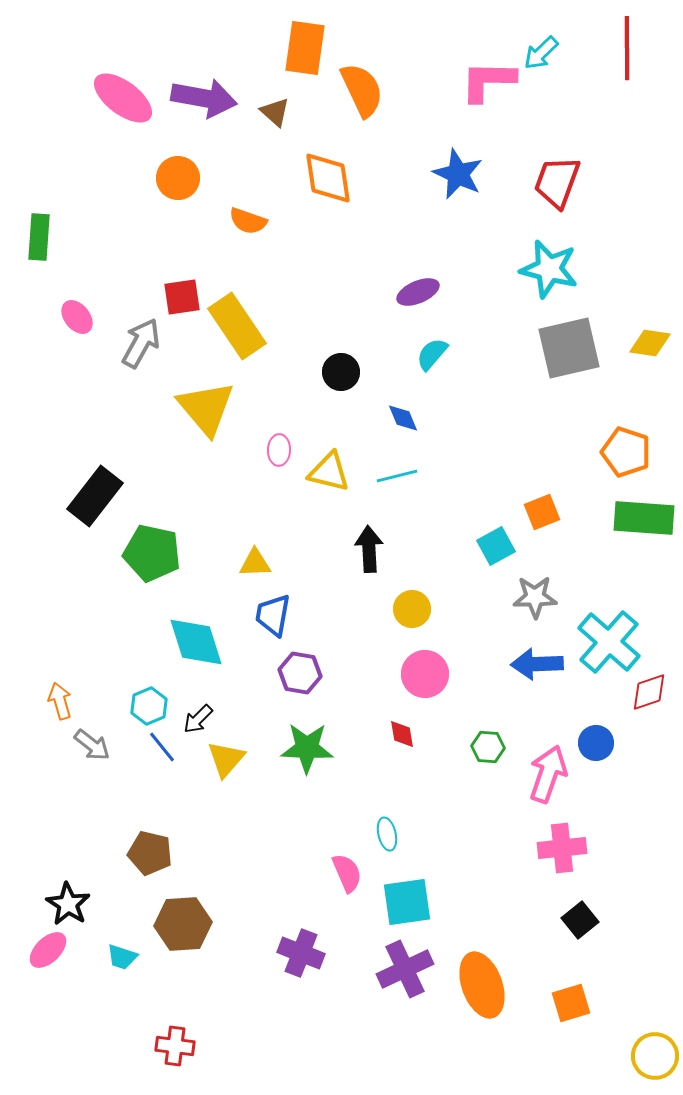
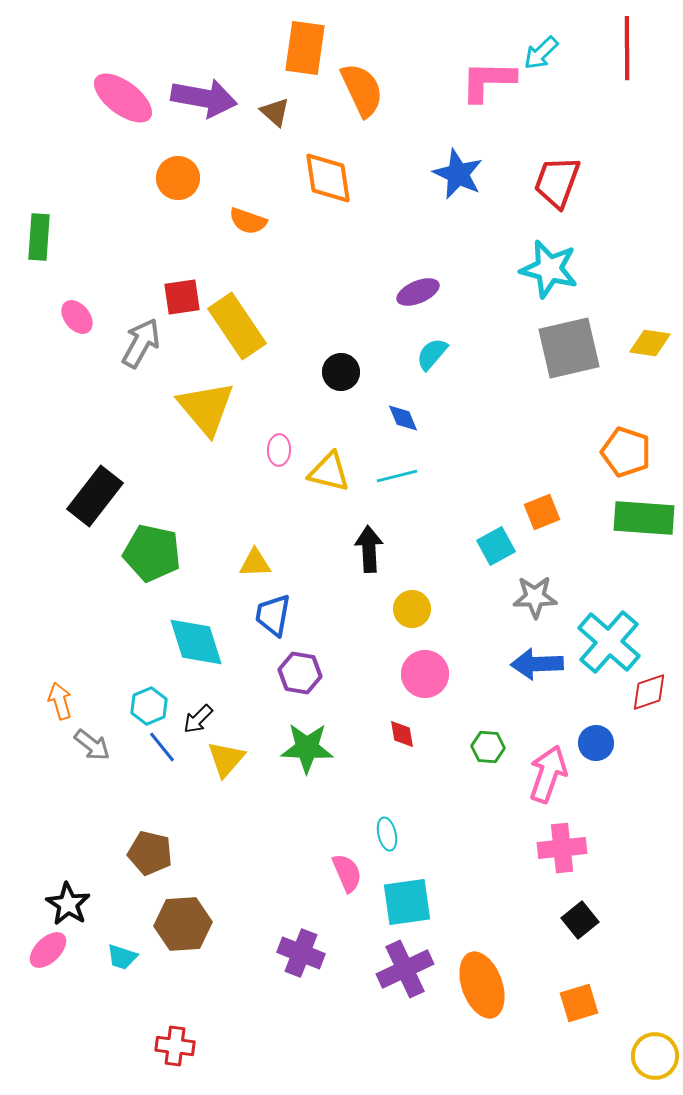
orange square at (571, 1003): moved 8 px right
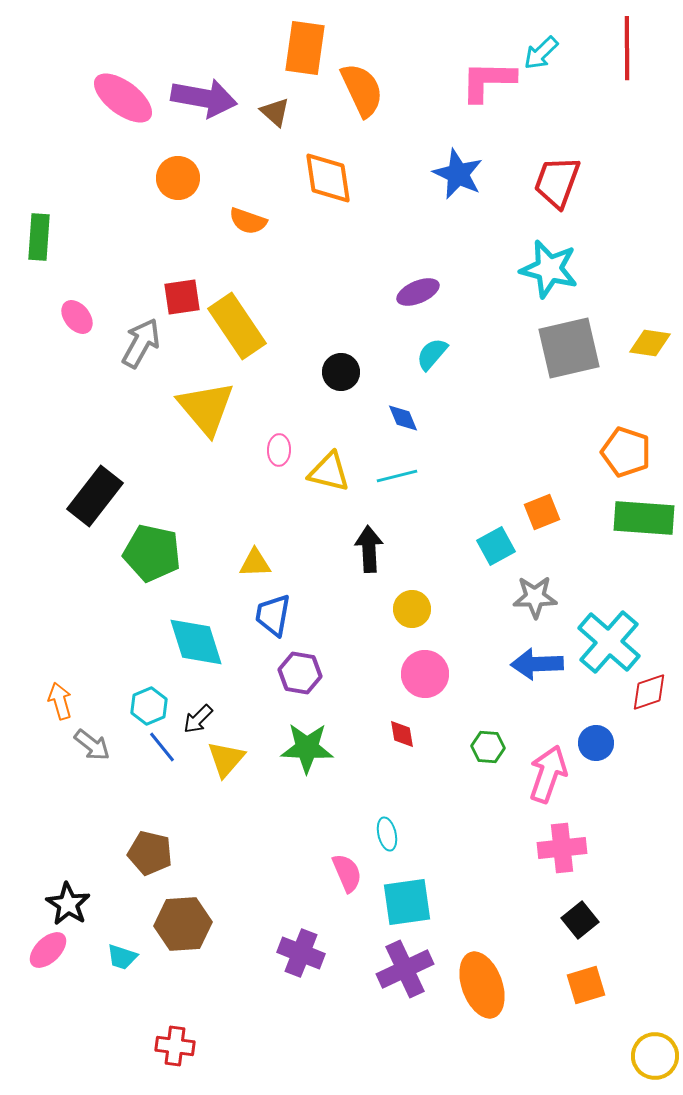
orange square at (579, 1003): moved 7 px right, 18 px up
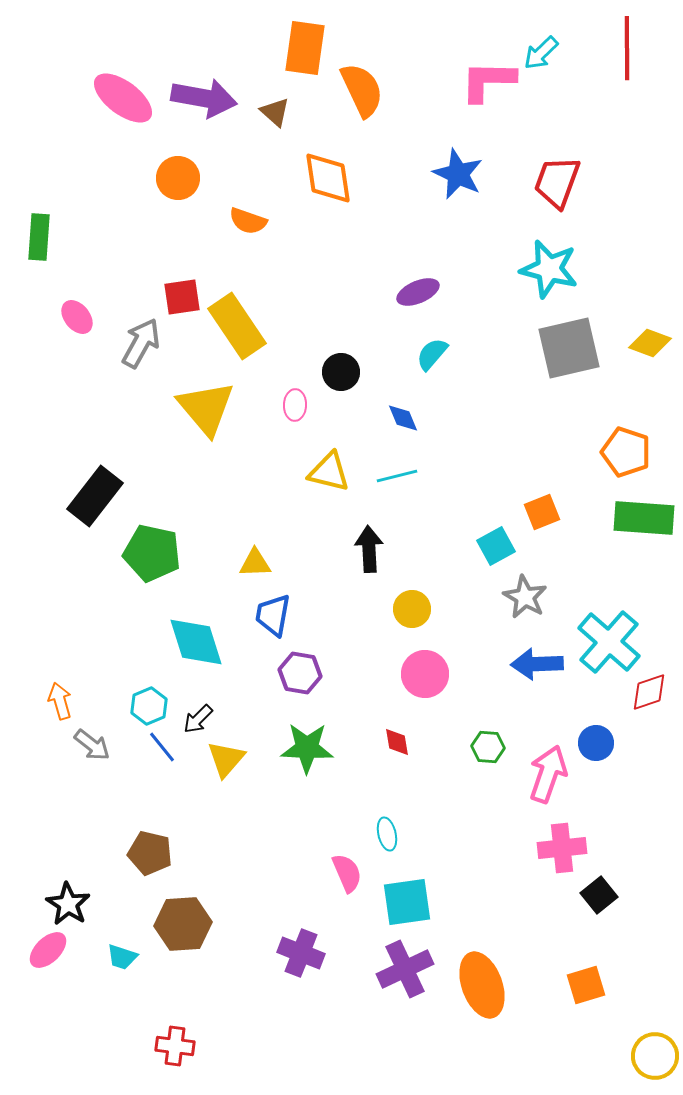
yellow diamond at (650, 343): rotated 12 degrees clockwise
pink ellipse at (279, 450): moved 16 px right, 45 px up
gray star at (535, 597): moved 10 px left; rotated 30 degrees clockwise
red diamond at (402, 734): moved 5 px left, 8 px down
black square at (580, 920): moved 19 px right, 25 px up
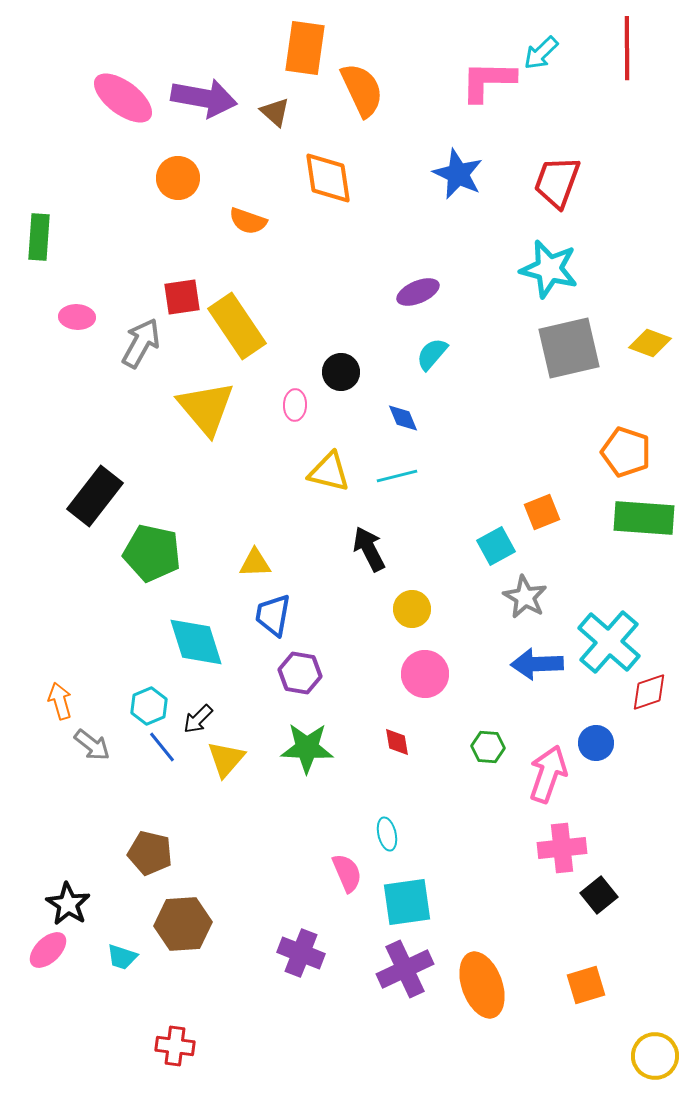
pink ellipse at (77, 317): rotated 48 degrees counterclockwise
black arrow at (369, 549): rotated 24 degrees counterclockwise
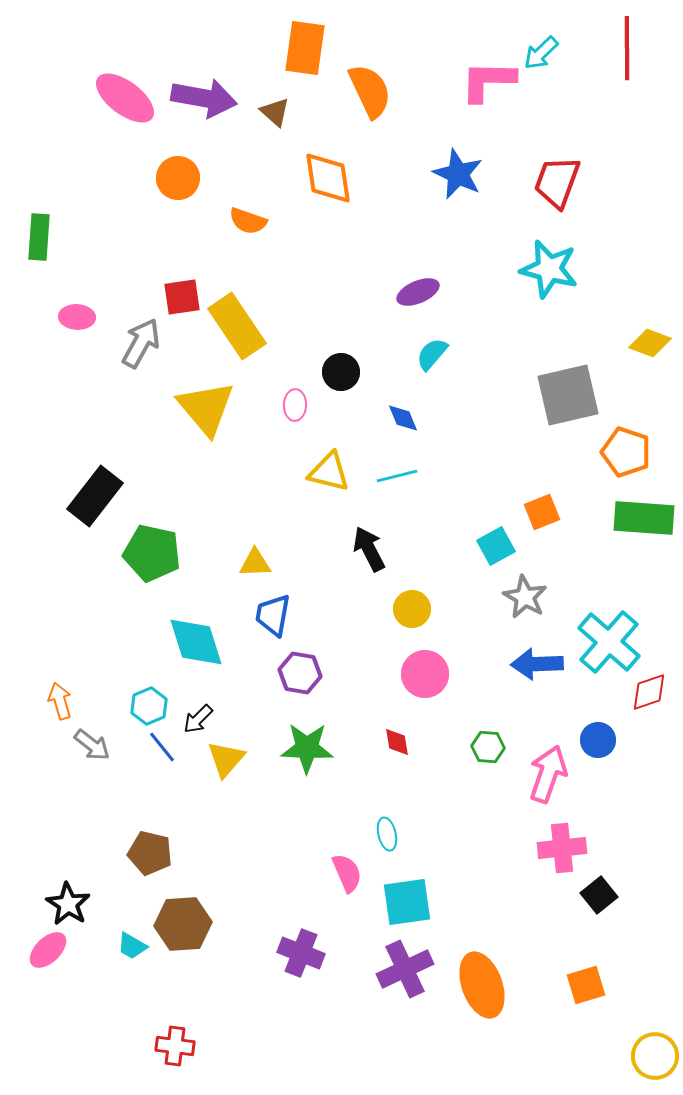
orange semicircle at (362, 90): moved 8 px right, 1 px down
pink ellipse at (123, 98): moved 2 px right
gray square at (569, 348): moved 1 px left, 47 px down
blue circle at (596, 743): moved 2 px right, 3 px up
cyan trapezoid at (122, 957): moved 10 px right, 11 px up; rotated 12 degrees clockwise
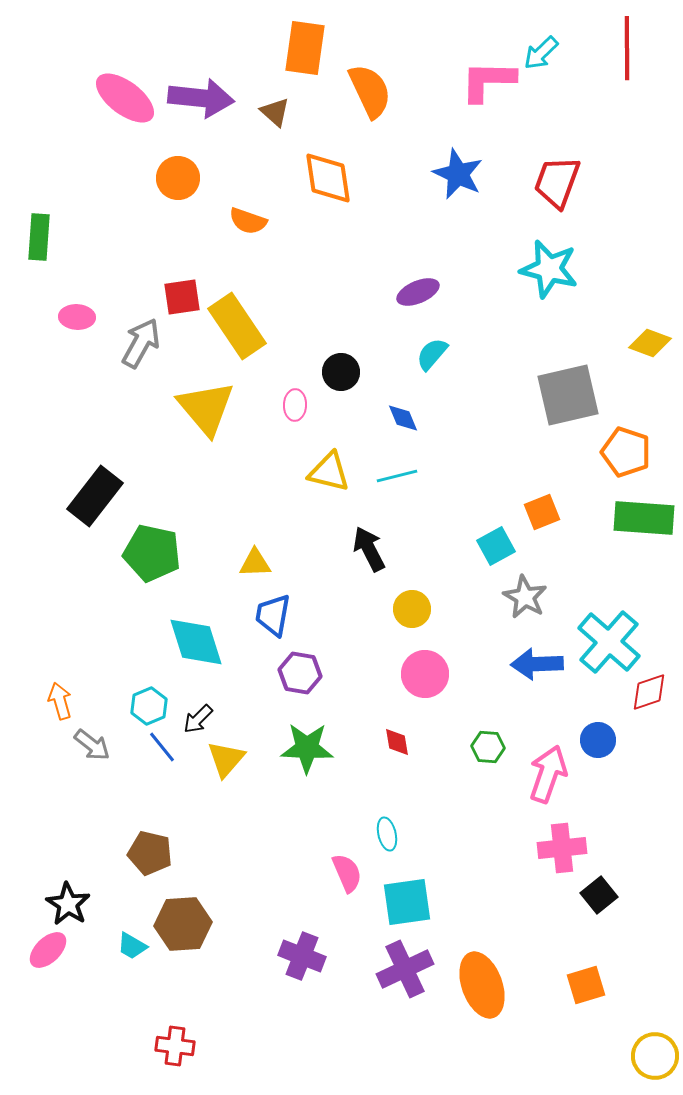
purple arrow at (204, 98): moved 3 px left; rotated 4 degrees counterclockwise
purple cross at (301, 953): moved 1 px right, 3 px down
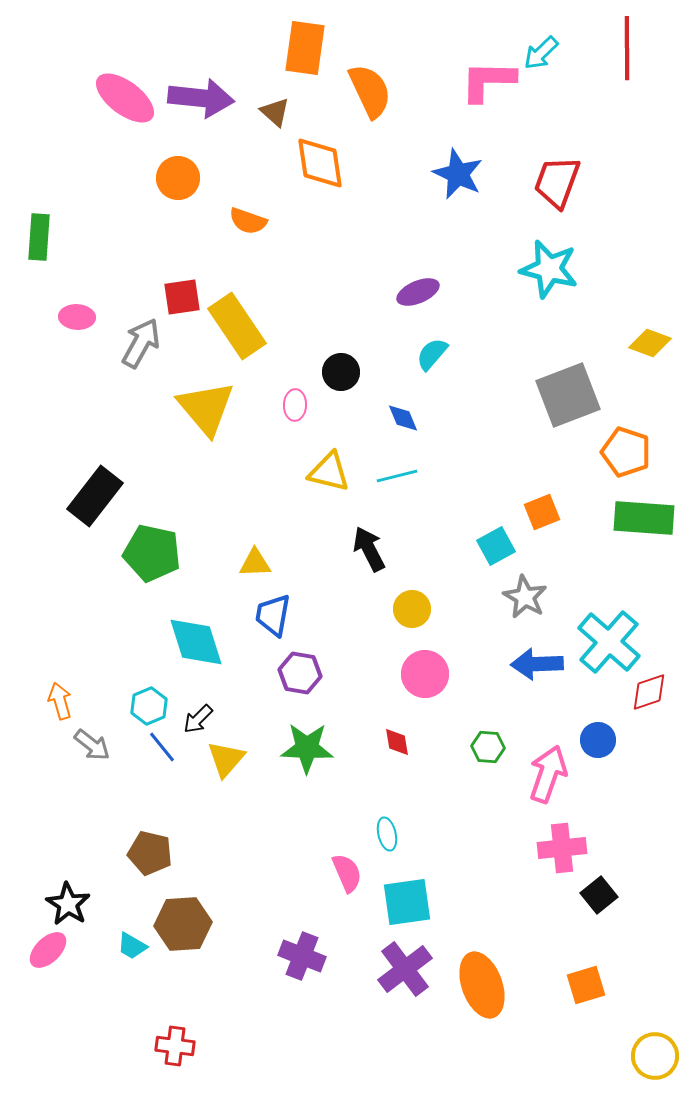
orange diamond at (328, 178): moved 8 px left, 15 px up
gray square at (568, 395): rotated 8 degrees counterclockwise
purple cross at (405, 969): rotated 12 degrees counterclockwise
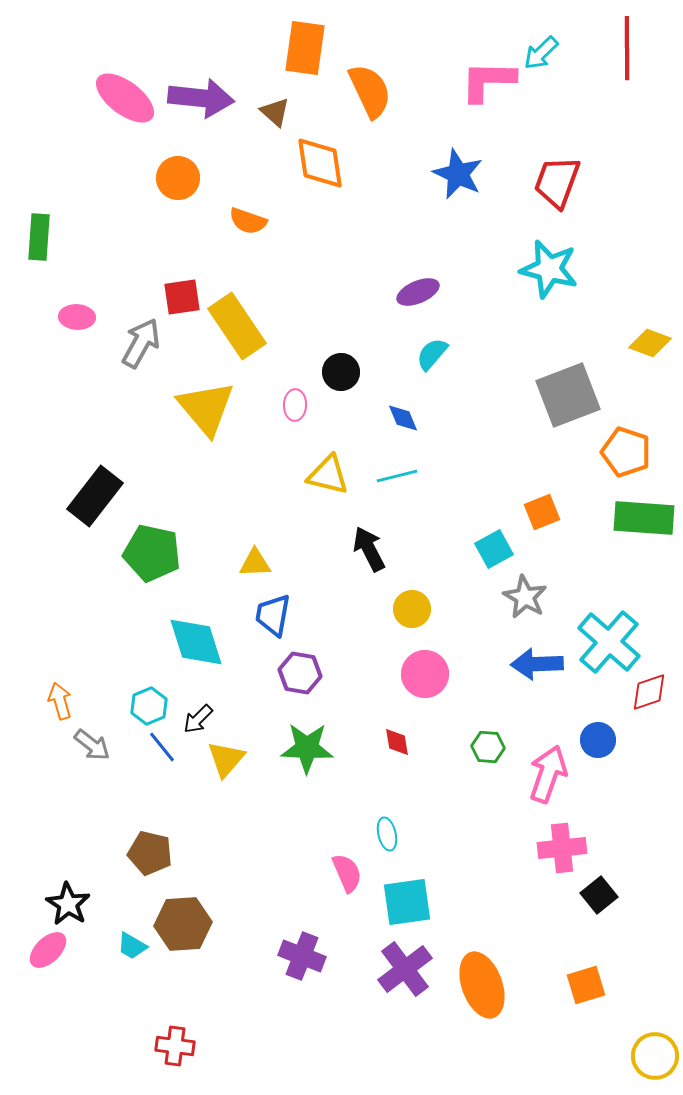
yellow triangle at (329, 472): moved 1 px left, 3 px down
cyan square at (496, 546): moved 2 px left, 3 px down
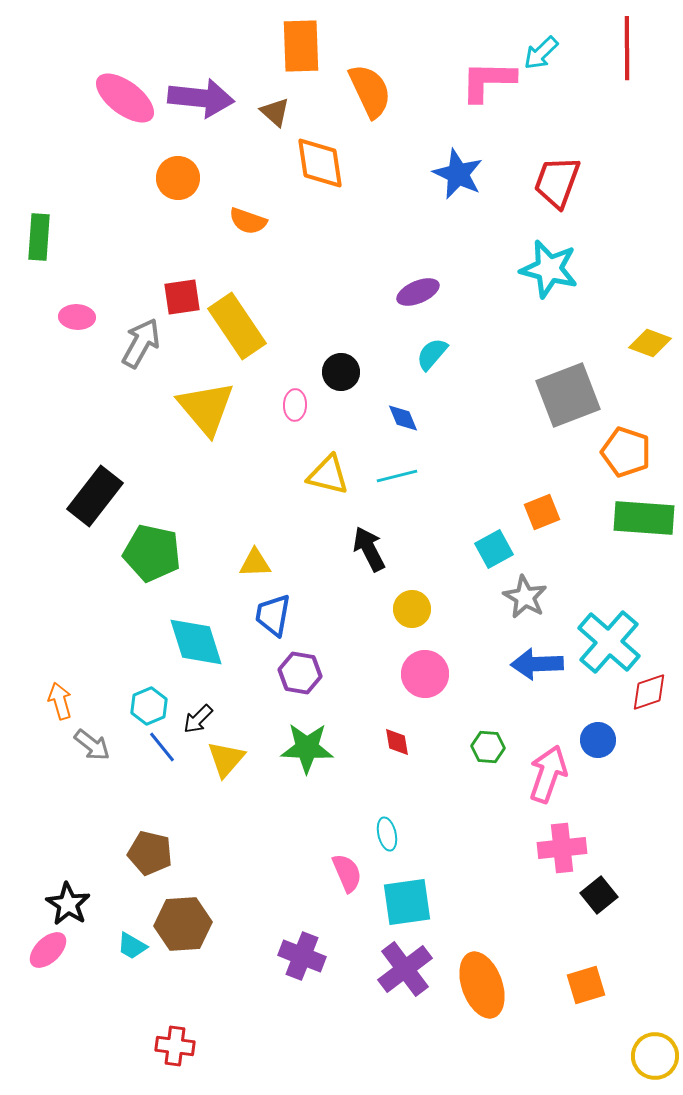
orange rectangle at (305, 48): moved 4 px left, 2 px up; rotated 10 degrees counterclockwise
